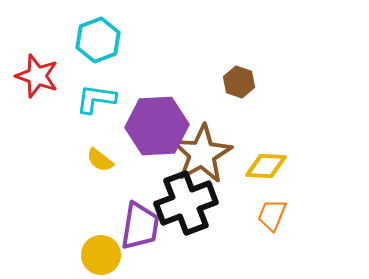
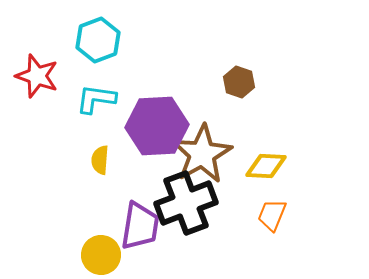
yellow semicircle: rotated 56 degrees clockwise
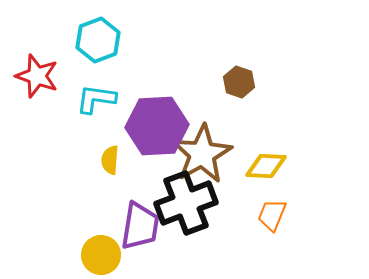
yellow semicircle: moved 10 px right
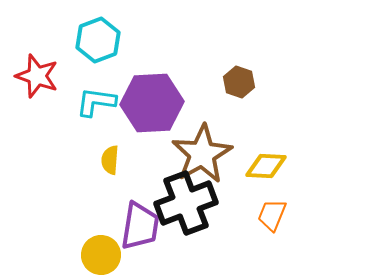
cyan L-shape: moved 3 px down
purple hexagon: moved 5 px left, 23 px up
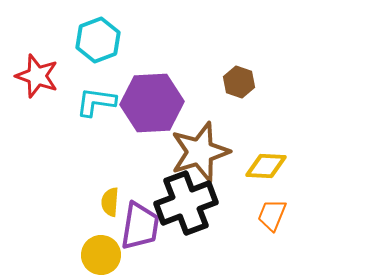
brown star: moved 2 px left, 2 px up; rotated 12 degrees clockwise
yellow semicircle: moved 42 px down
